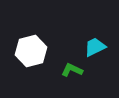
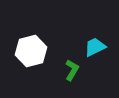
green L-shape: rotated 95 degrees clockwise
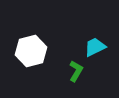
green L-shape: moved 4 px right, 1 px down
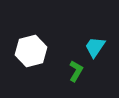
cyan trapezoid: rotated 30 degrees counterclockwise
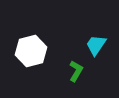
cyan trapezoid: moved 1 px right, 2 px up
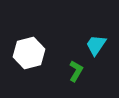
white hexagon: moved 2 px left, 2 px down
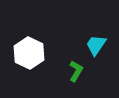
white hexagon: rotated 20 degrees counterclockwise
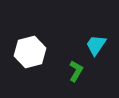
white hexagon: moved 1 px right, 1 px up; rotated 20 degrees clockwise
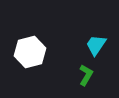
green L-shape: moved 10 px right, 4 px down
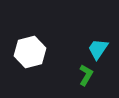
cyan trapezoid: moved 2 px right, 4 px down
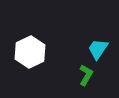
white hexagon: rotated 12 degrees counterclockwise
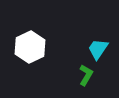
white hexagon: moved 5 px up
